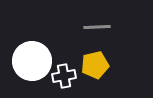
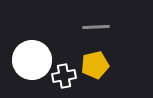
gray line: moved 1 px left
white circle: moved 1 px up
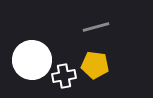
gray line: rotated 12 degrees counterclockwise
yellow pentagon: rotated 20 degrees clockwise
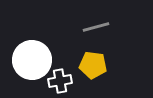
yellow pentagon: moved 2 px left
white cross: moved 4 px left, 5 px down
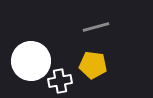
white circle: moved 1 px left, 1 px down
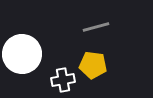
white circle: moved 9 px left, 7 px up
white cross: moved 3 px right, 1 px up
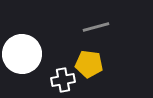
yellow pentagon: moved 4 px left, 1 px up
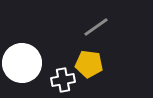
gray line: rotated 20 degrees counterclockwise
white circle: moved 9 px down
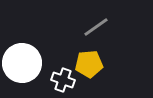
yellow pentagon: rotated 12 degrees counterclockwise
white cross: rotated 30 degrees clockwise
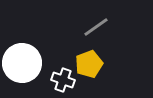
yellow pentagon: rotated 16 degrees counterclockwise
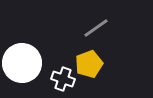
gray line: moved 1 px down
white cross: moved 1 px up
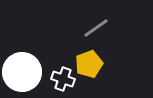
white circle: moved 9 px down
